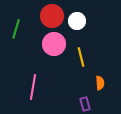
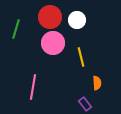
red circle: moved 2 px left, 1 px down
white circle: moved 1 px up
pink circle: moved 1 px left, 1 px up
orange semicircle: moved 3 px left
purple rectangle: rotated 24 degrees counterclockwise
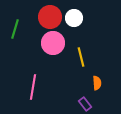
white circle: moved 3 px left, 2 px up
green line: moved 1 px left
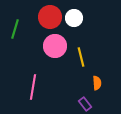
pink circle: moved 2 px right, 3 px down
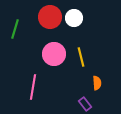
pink circle: moved 1 px left, 8 px down
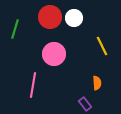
yellow line: moved 21 px right, 11 px up; rotated 12 degrees counterclockwise
pink line: moved 2 px up
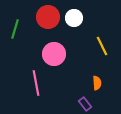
red circle: moved 2 px left
pink line: moved 3 px right, 2 px up; rotated 20 degrees counterclockwise
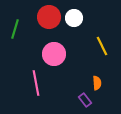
red circle: moved 1 px right
purple rectangle: moved 4 px up
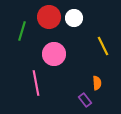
green line: moved 7 px right, 2 px down
yellow line: moved 1 px right
